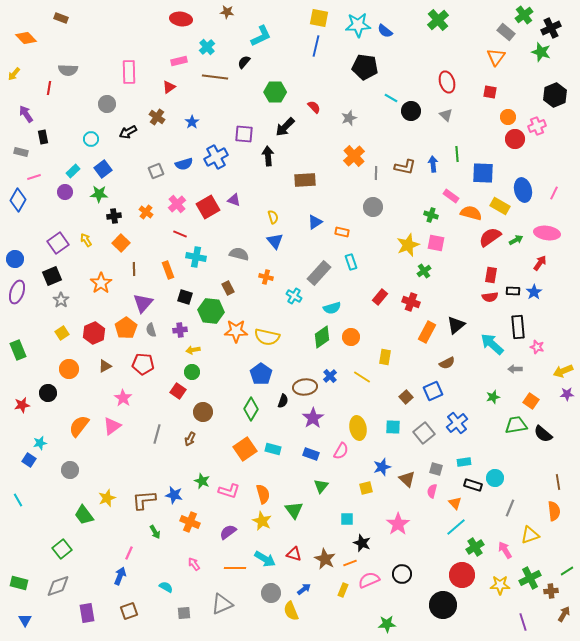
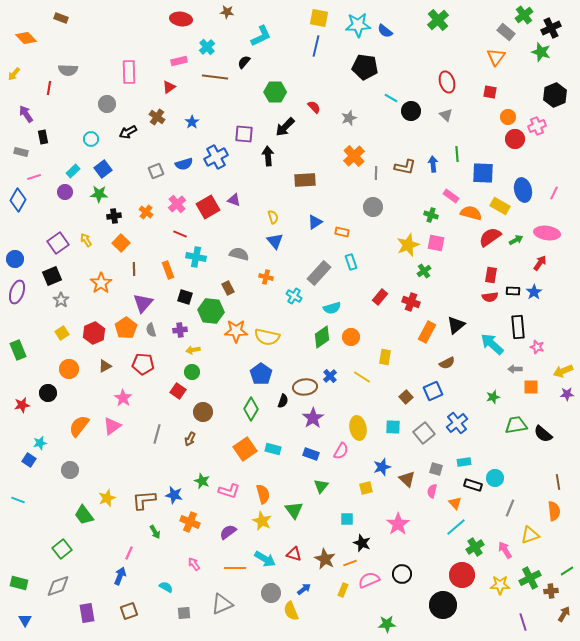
orange square at (531, 401): moved 14 px up; rotated 35 degrees counterclockwise
cyan line at (18, 500): rotated 40 degrees counterclockwise
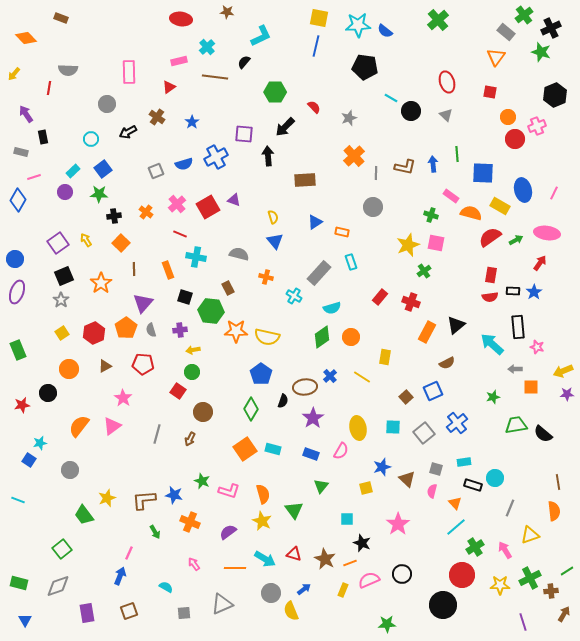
black square at (52, 276): moved 12 px right
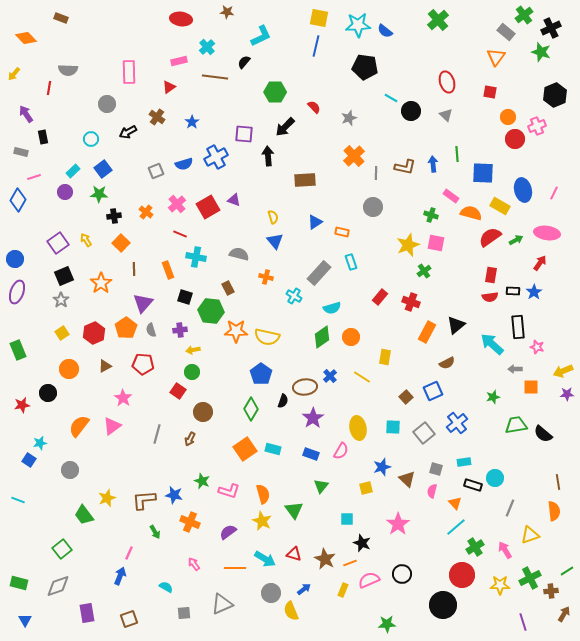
brown square at (129, 611): moved 8 px down
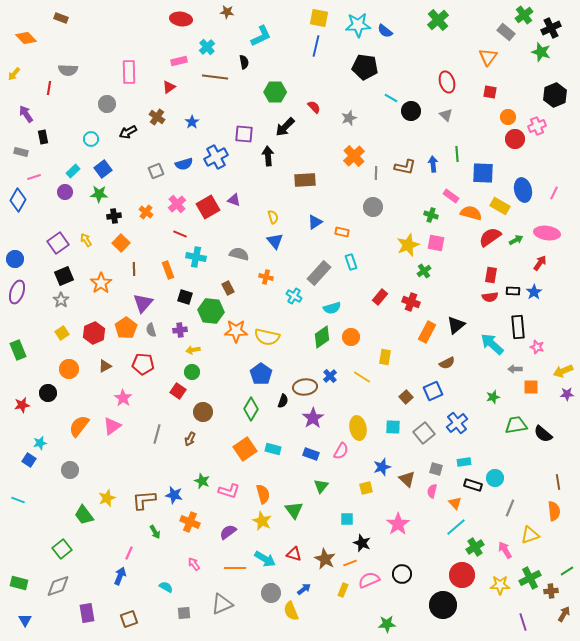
orange triangle at (496, 57): moved 8 px left
black semicircle at (244, 62): rotated 128 degrees clockwise
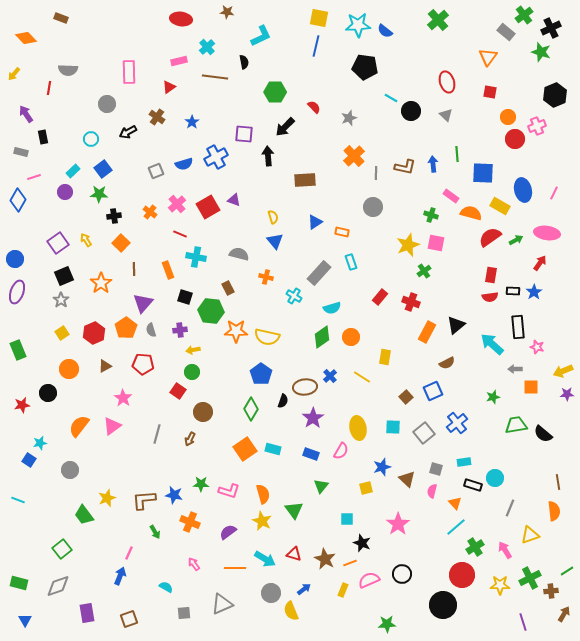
orange cross at (146, 212): moved 4 px right
green star at (202, 481): moved 1 px left, 3 px down; rotated 21 degrees counterclockwise
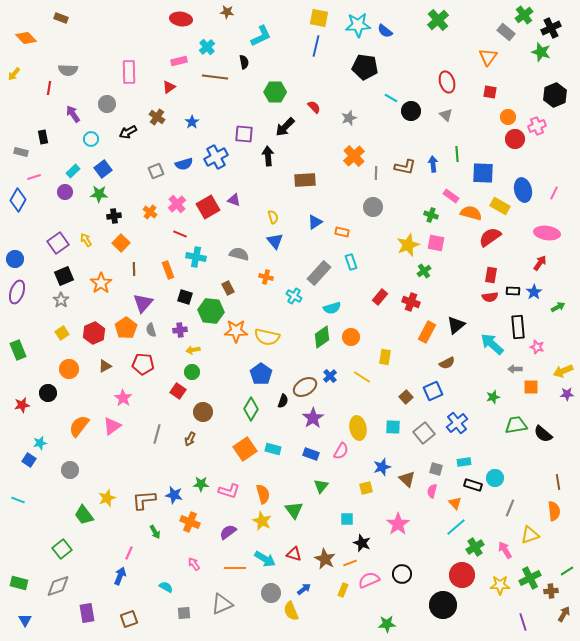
purple arrow at (26, 114): moved 47 px right
green arrow at (516, 240): moved 42 px right, 67 px down
brown ellipse at (305, 387): rotated 25 degrees counterclockwise
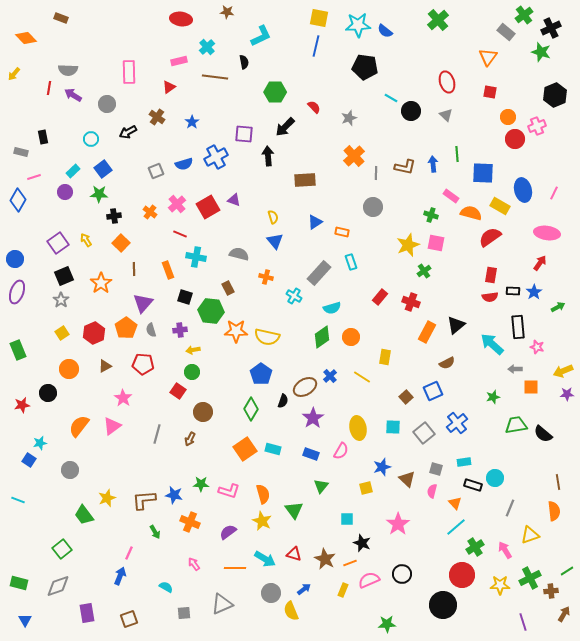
purple arrow at (73, 114): moved 19 px up; rotated 24 degrees counterclockwise
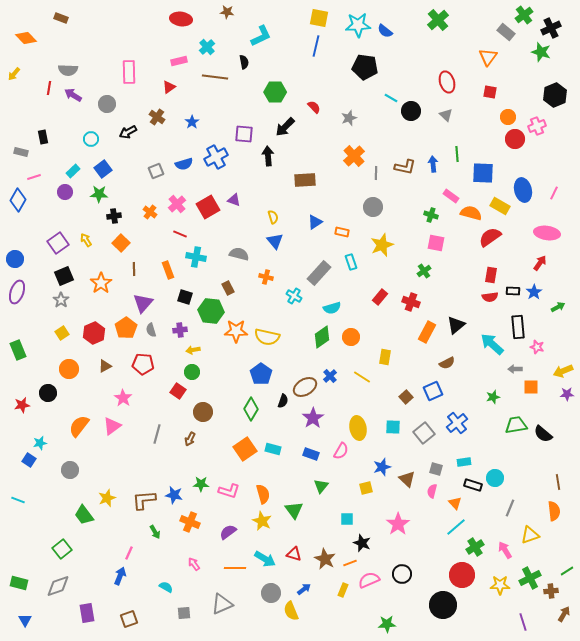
yellow star at (408, 245): moved 26 px left
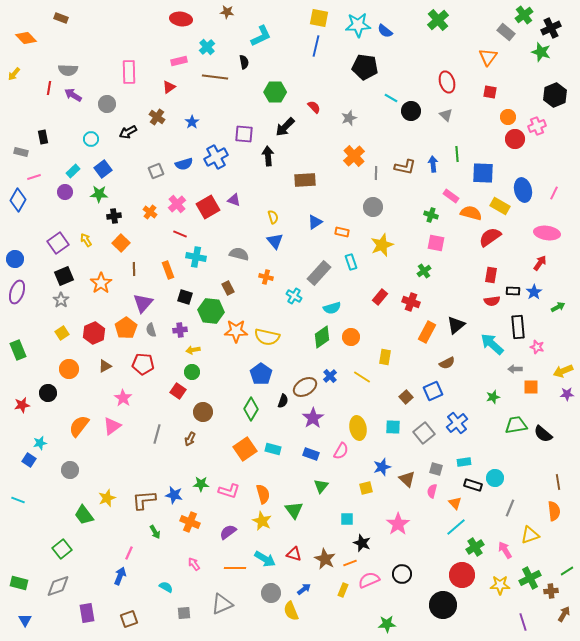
red semicircle at (490, 297): moved 2 px right, 4 px down
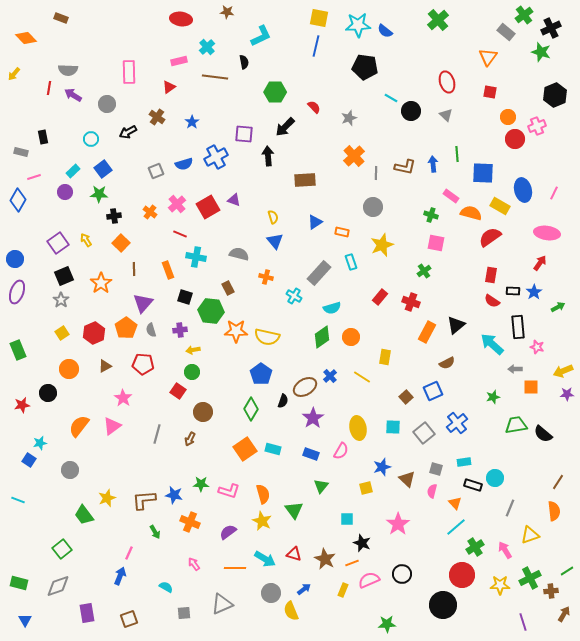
red semicircle at (492, 301): rotated 42 degrees clockwise
brown line at (558, 482): rotated 42 degrees clockwise
orange line at (350, 563): moved 2 px right
